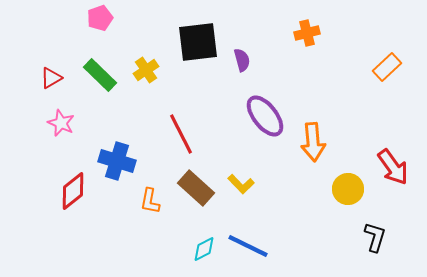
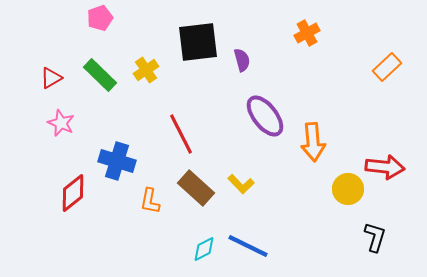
orange cross: rotated 15 degrees counterclockwise
red arrow: moved 8 px left; rotated 48 degrees counterclockwise
red diamond: moved 2 px down
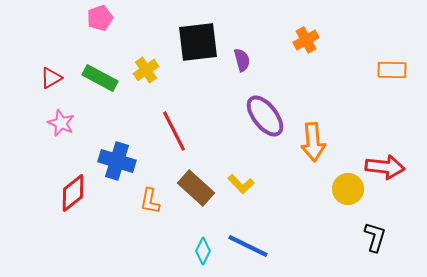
orange cross: moved 1 px left, 7 px down
orange rectangle: moved 5 px right, 3 px down; rotated 44 degrees clockwise
green rectangle: moved 3 px down; rotated 16 degrees counterclockwise
red line: moved 7 px left, 3 px up
cyan diamond: moved 1 px left, 2 px down; rotated 36 degrees counterclockwise
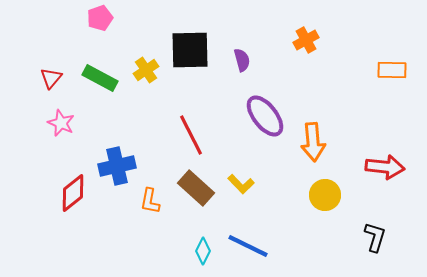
black square: moved 8 px left, 8 px down; rotated 6 degrees clockwise
red triangle: rotated 20 degrees counterclockwise
red line: moved 17 px right, 4 px down
blue cross: moved 5 px down; rotated 30 degrees counterclockwise
yellow circle: moved 23 px left, 6 px down
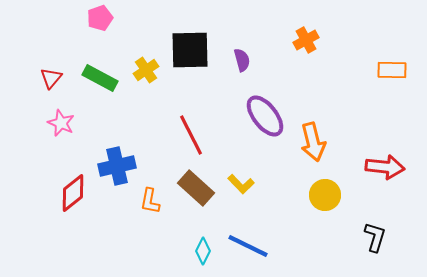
orange arrow: rotated 9 degrees counterclockwise
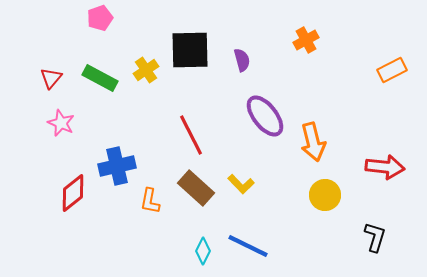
orange rectangle: rotated 28 degrees counterclockwise
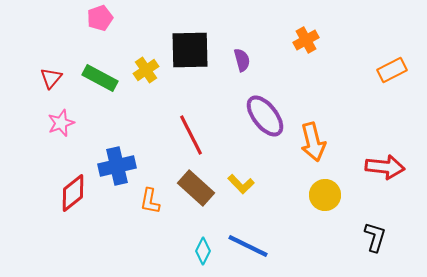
pink star: rotated 28 degrees clockwise
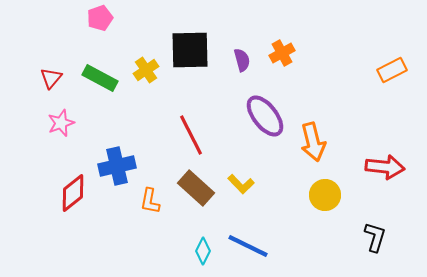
orange cross: moved 24 px left, 13 px down
